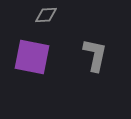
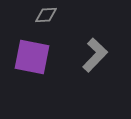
gray L-shape: rotated 32 degrees clockwise
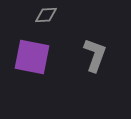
gray L-shape: rotated 24 degrees counterclockwise
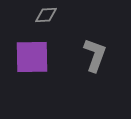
purple square: rotated 12 degrees counterclockwise
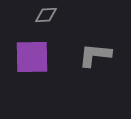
gray L-shape: rotated 104 degrees counterclockwise
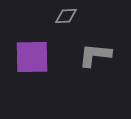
gray diamond: moved 20 px right, 1 px down
